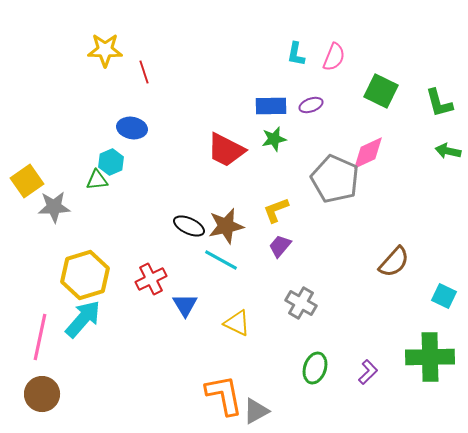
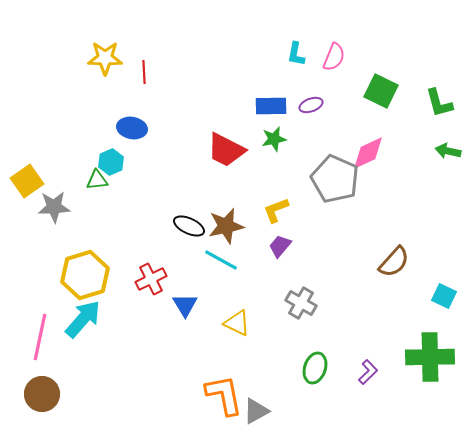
yellow star: moved 8 px down
red line: rotated 15 degrees clockwise
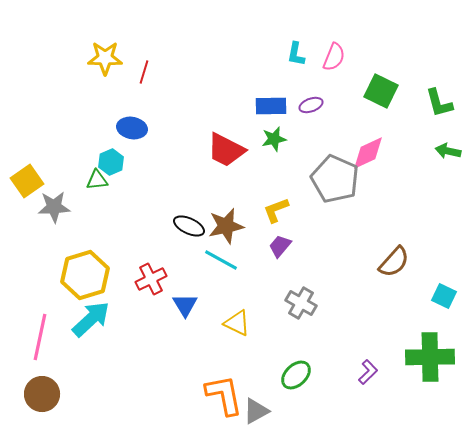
red line: rotated 20 degrees clockwise
cyan arrow: moved 8 px right; rotated 6 degrees clockwise
green ellipse: moved 19 px left, 7 px down; rotated 28 degrees clockwise
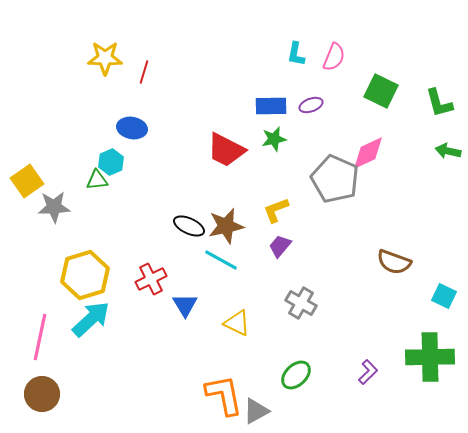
brown semicircle: rotated 68 degrees clockwise
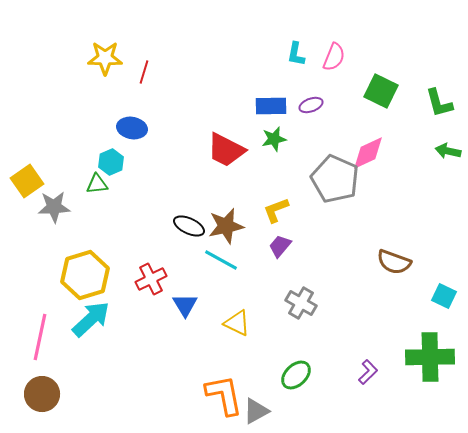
green triangle: moved 4 px down
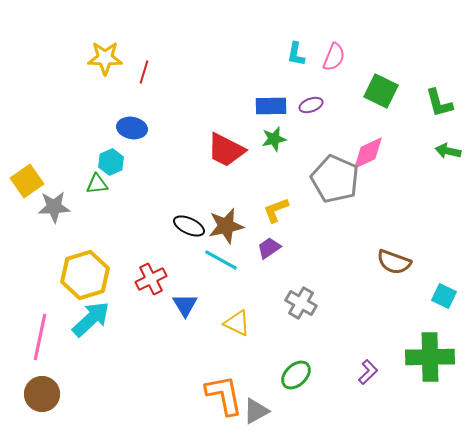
purple trapezoid: moved 11 px left, 2 px down; rotated 15 degrees clockwise
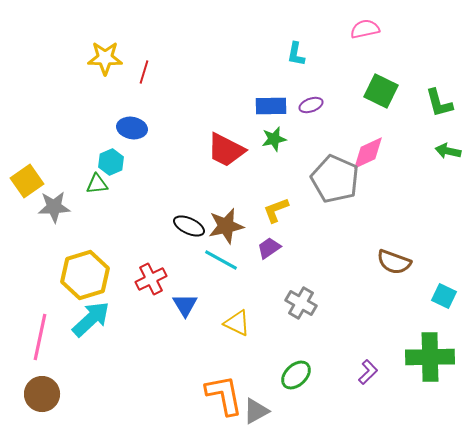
pink semicircle: moved 31 px right, 28 px up; rotated 124 degrees counterclockwise
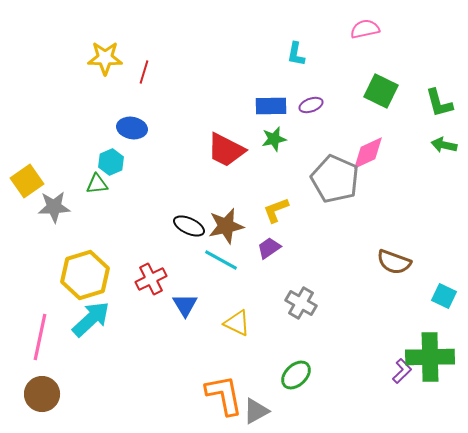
green arrow: moved 4 px left, 6 px up
purple L-shape: moved 34 px right, 1 px up
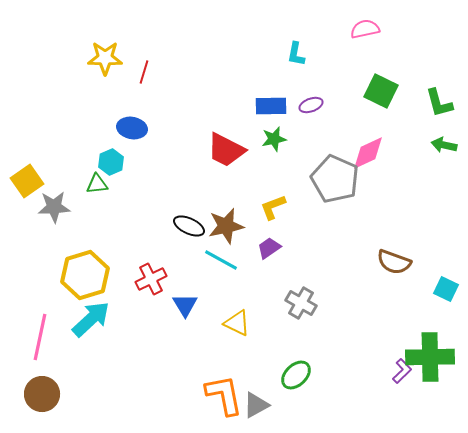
yellow L-shape: moved 3 px left, 3 px up
cyan square: moved 2 px right, 7 px up
gray triangle: moved 6 px up
